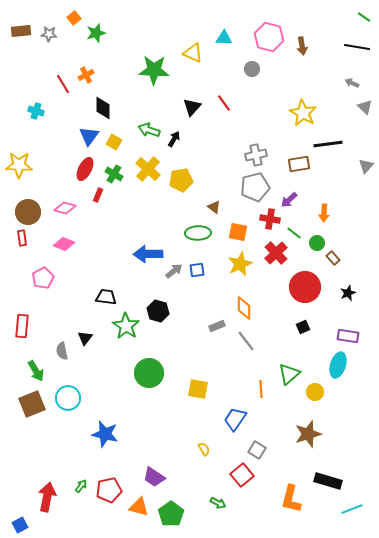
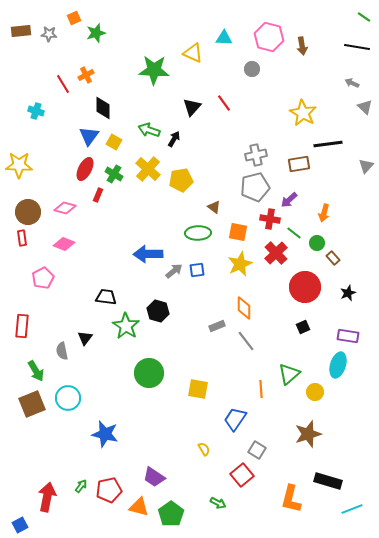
orange square at (74, 18): rotated 16 degrees clockwise
orange arrow at (324, 213): rotated 12 degrees clockwise
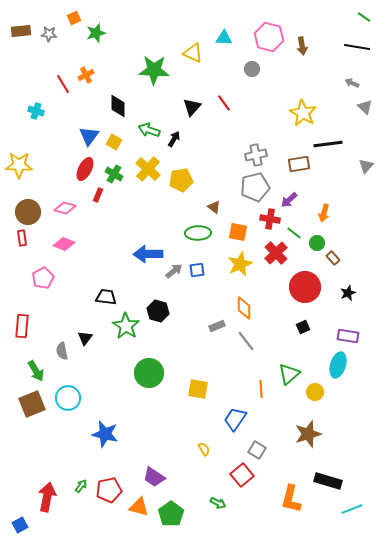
black diamond at (103, 108): moved 15 px right, 2 px up
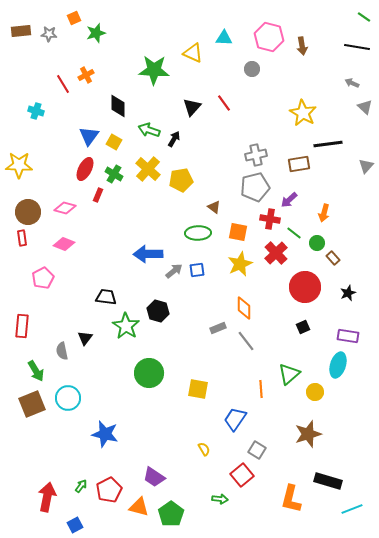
gray rectangle at (217, 326): moved 1 px right, 2 px down
red pentagon at (109, 490): rotated 15 degrees counterclockwise
green arrow at (218, 503): moved 2 px right, 4 px up; rotated 21 degrees counterclockwise
blue square at (20, 525): moved 55 px right
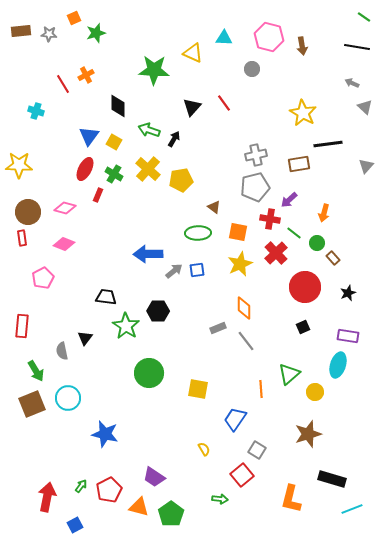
black hexagon at (158, 311): rotated 15 degrees counterclockwise
black rectangle at (328, 481): moved 4 px right, 2 px up
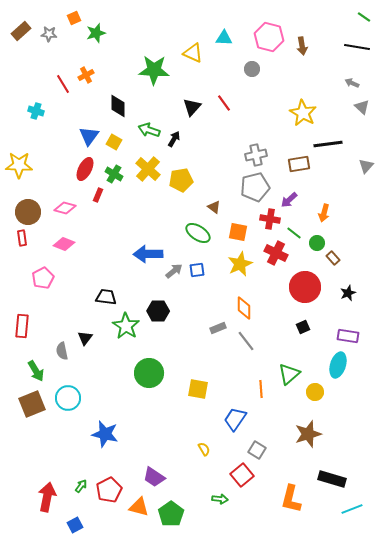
brown rectangle at (21, 31): rotated 36 degrees counterclockwise
gray triangle at (365, 107): moved 3 px left
green ellipse at (198, 233): rotated 35 degrees clockwise
red cross at (276, 253): rotated 20 degrees counterclockwise
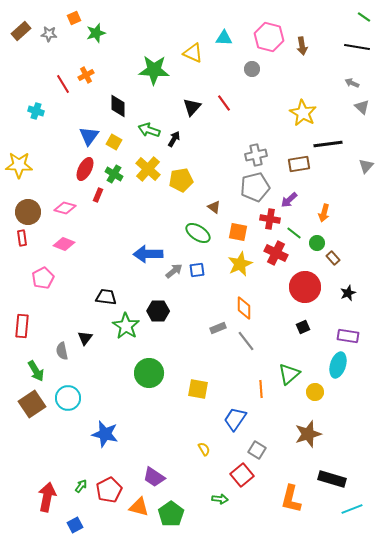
brown square at (32, 404): rotated 12 degrees counterclockwise
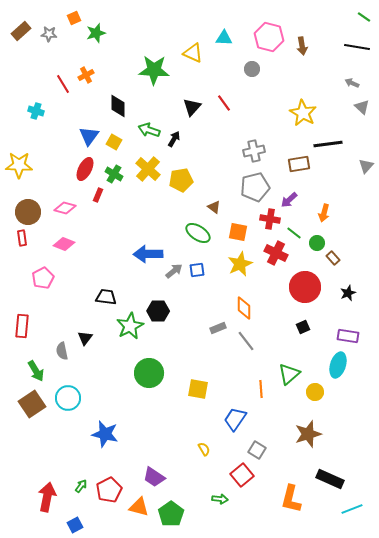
gray cross at (256, 155): moved 2 px left, 4 px up
green star at (126, 326): moved 4 px right; rotated 12 degrees clockwise
black rectangle at (332, 479): moved 2 px left; rotated 8 degrees clockwise
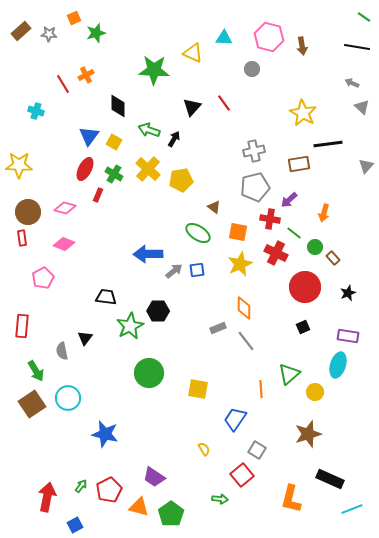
green circle at (317, 243): moved 2 px left, 4 px down
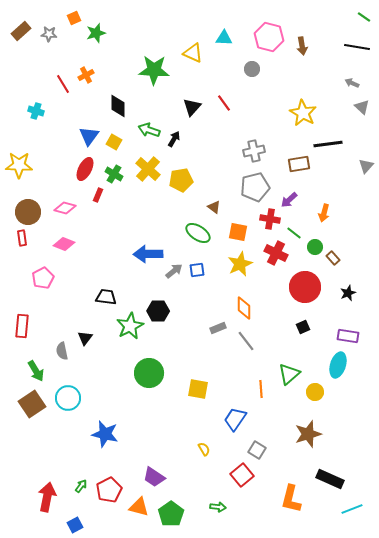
green arrow at (220, 499): moved 2 px left, 8 px down
